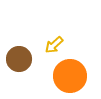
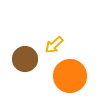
brown circle: moved 6 px right
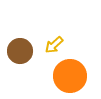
brown circle: moved 5 px left, 8 px up
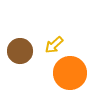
orange circle: moved 3 px up
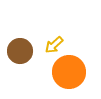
orange circle: moved 1 px left, 1 px up
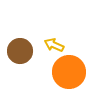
yellow arrow: rotated 66 degrees clockwise
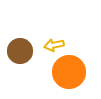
yellow arrow: rotated 36 degrees counterclockwise
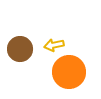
brown circle: moved 2 px up
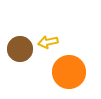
yellow arrow: moved 6 px left, 3 px up
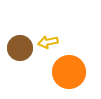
brown circle: moved 1 px up
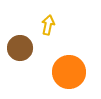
yellow arrow: moved 17 px up; rotated 114 degrees clockwise
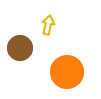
orange circle: moved 2 px left
